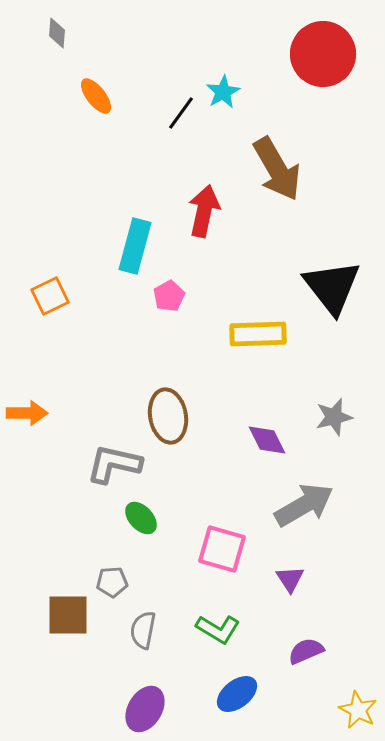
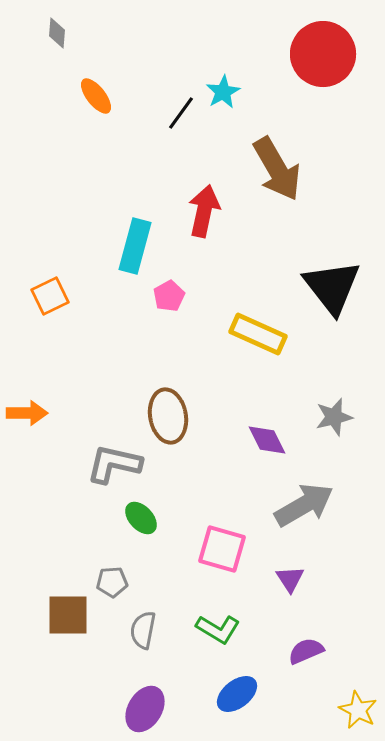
yellow rectangle: rotated 26 degrees clockwise
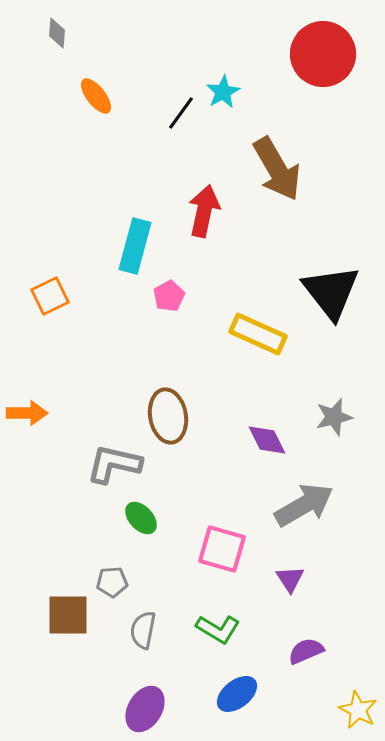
black triangle: moved 1 px left, 5 px down
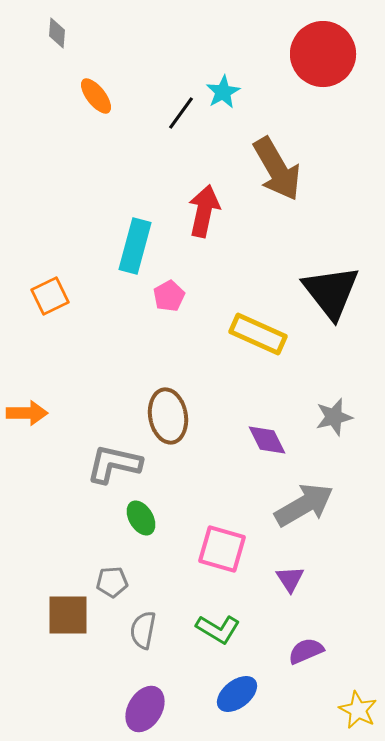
green ellipse: rotated 12 degrees clockwise
